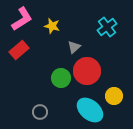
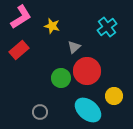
pink L-shape: moved 1 px left, 2 px up
cyan ellipse: moved 2 px left
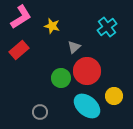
cyan ellipse: moved 1 px left, 4 px up
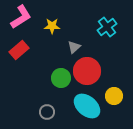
yellow star: rotated 14 degrees counterclockwise
gray circle: moved 7 px right
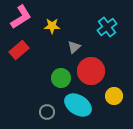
red circle: moved 4 px right
cyan ellipse: moved 9 px left, 1 px up; rotated 8 degrees counterclockwise
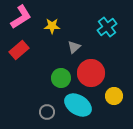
red circle: moved 2 px down
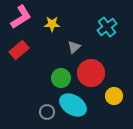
yellow star: moved 2 px up
cyan ellipse: moved 5 px left
